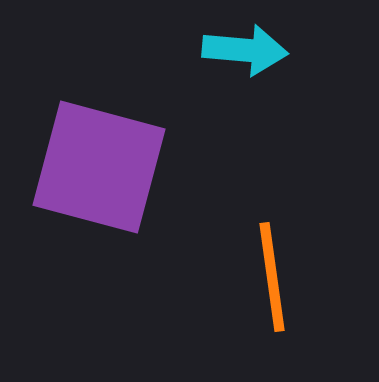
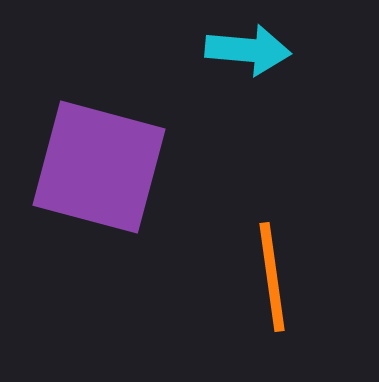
cyan arrow: moved 3 px right
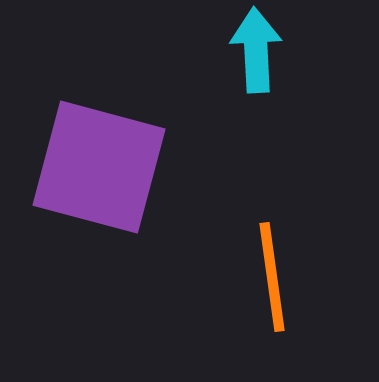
cyan arrow: moved 8 px right; rotated 98 degrees counterclockwise
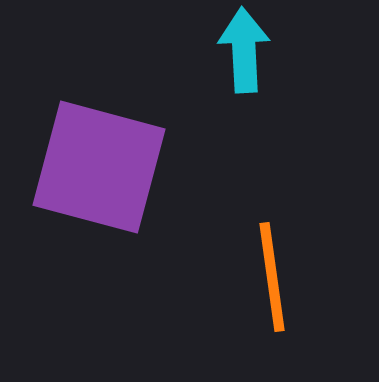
cyan arrow: moved 12 px left
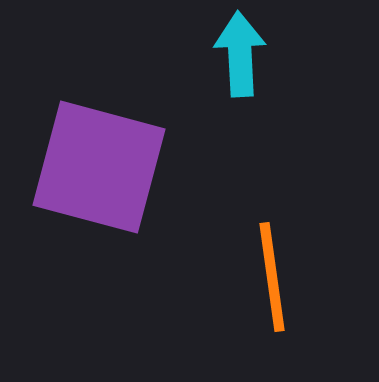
cyan arrow: moved 4 px left, 4 px down
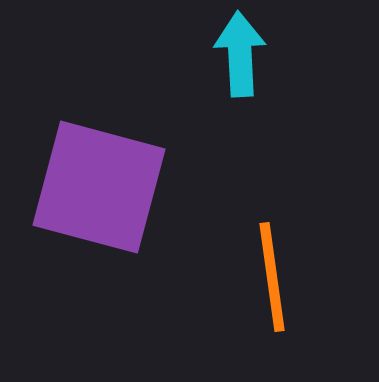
purple square: moved 20 px down
